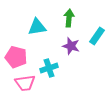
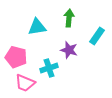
purple star: moved 2 px left, 4 px down
pink trapezoid: rotated 30 degrees clockwise
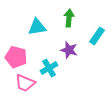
cyan cross: rotated 12 degrees counterclockwise
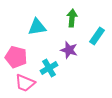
green arrow: moved 3 px right
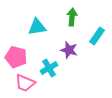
green arrow: moved 1 px up
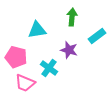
cyan triangle: moved 3 px down
cyan rectangle: rotated 18 degrees clockwise
cyan cross: rotated 24 degrees counterclockwise
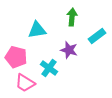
pink trapezoid: rotated 10 degrees clockwise
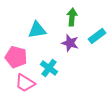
purple star: moved 1 px right, 7 px up
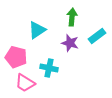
cyan triangle: rotated 24 degrees counterclockwise
cyan cross: rotated 24 degrees counterclockwise
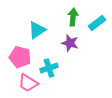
green arrow: moved 1 px right
cyan rectangle: moved 13 px up
pink pentagon: moved 4 px right
cyan cross: rotated 30 degrees counterclockwise
pink trapezoid: moved 3 px right
